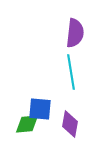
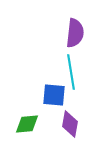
blue square: moved 14 px right, 14 px up
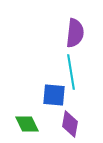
green diamond: rotated 70 degrees clockwise
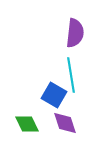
cyan line: moved 3 px down
blue square: rotated 25 degrees clockwise
purple diamond: moved 5 px left, 1 px up; rotated 28 degrees counterclockwise
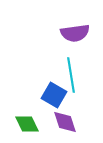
purple semicircle: rotated 76 degrees clockwise
purple diamond: moved 1 px up
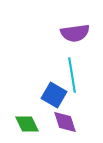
cyan line: moved 1 px right
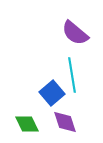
purple semicircle: rotated 48 degrees clockwise
blue square: moved 2 px left, 2 px up; rotated 20 degrees clockwise
